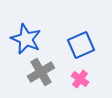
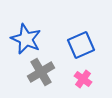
pink cross: moved 3 px right
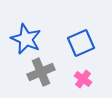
blue square: moved 2 px up
gray cross: rotated 8 degrees clockwise
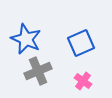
gray cross: moved 3 px left, 1 px up
pink cross: moved 2 px down
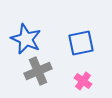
blue square: rotated 12 degrees clockwise
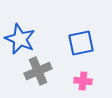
blue star: moved 6 px left
pink cross: rotated 30 degrees counterclockwise
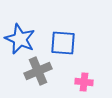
blue square: moved 18 px left; rotated 16 degrees clockwise
pink cross: moved 1 px right, 1 px down
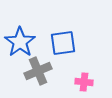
blue star: moved 3 px down; rotated 12 degrees clockwise
blue square: rotated 12 degrees counterclockwise
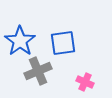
blue star: moved 1 px up
pink cross: moved 1 px right; rotated 18 degrees clockwise
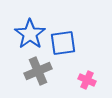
blue star: moved 10 px right, 7 px up
pink cross: moved 2 px right, 2 px up
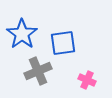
blue star: moved 8 px left
